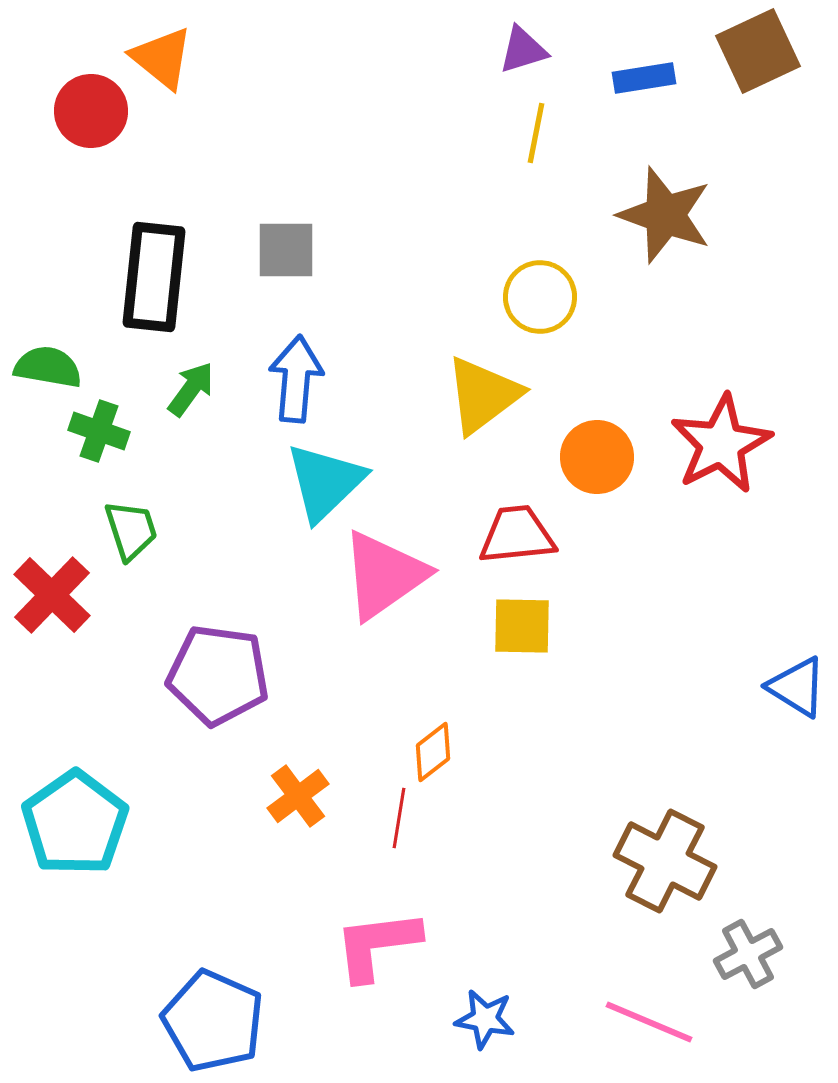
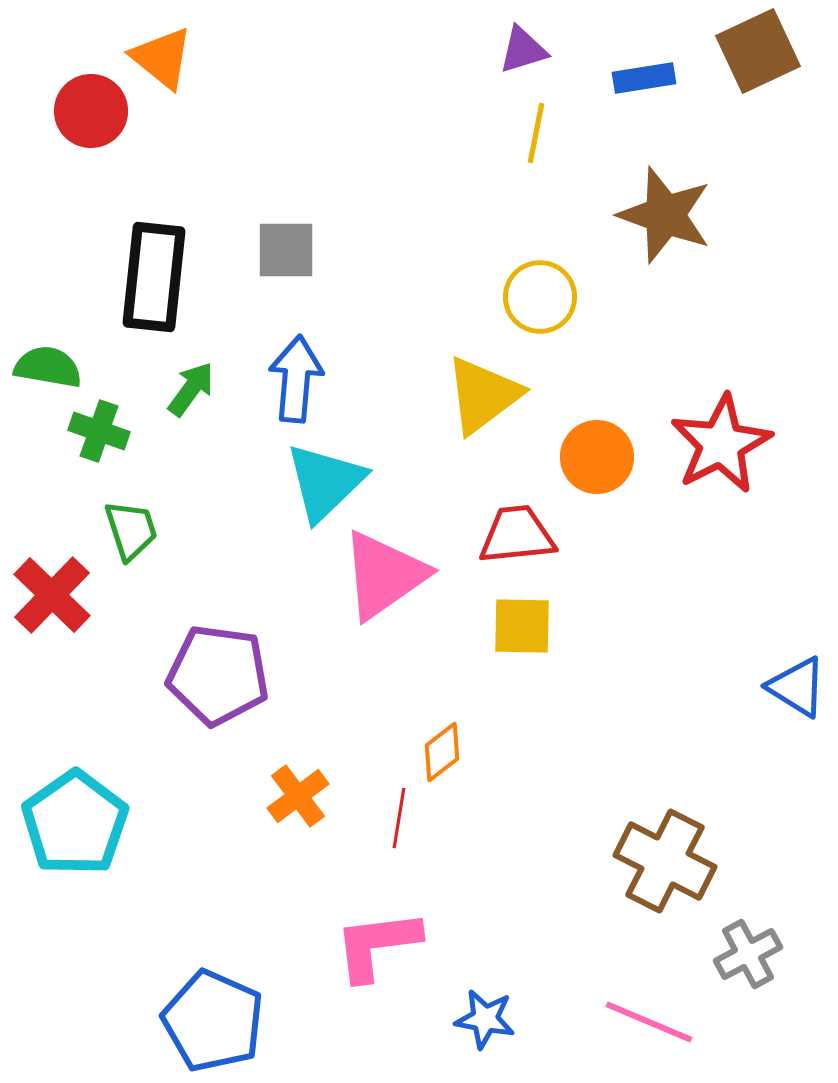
orange diamond: moved 9 px right
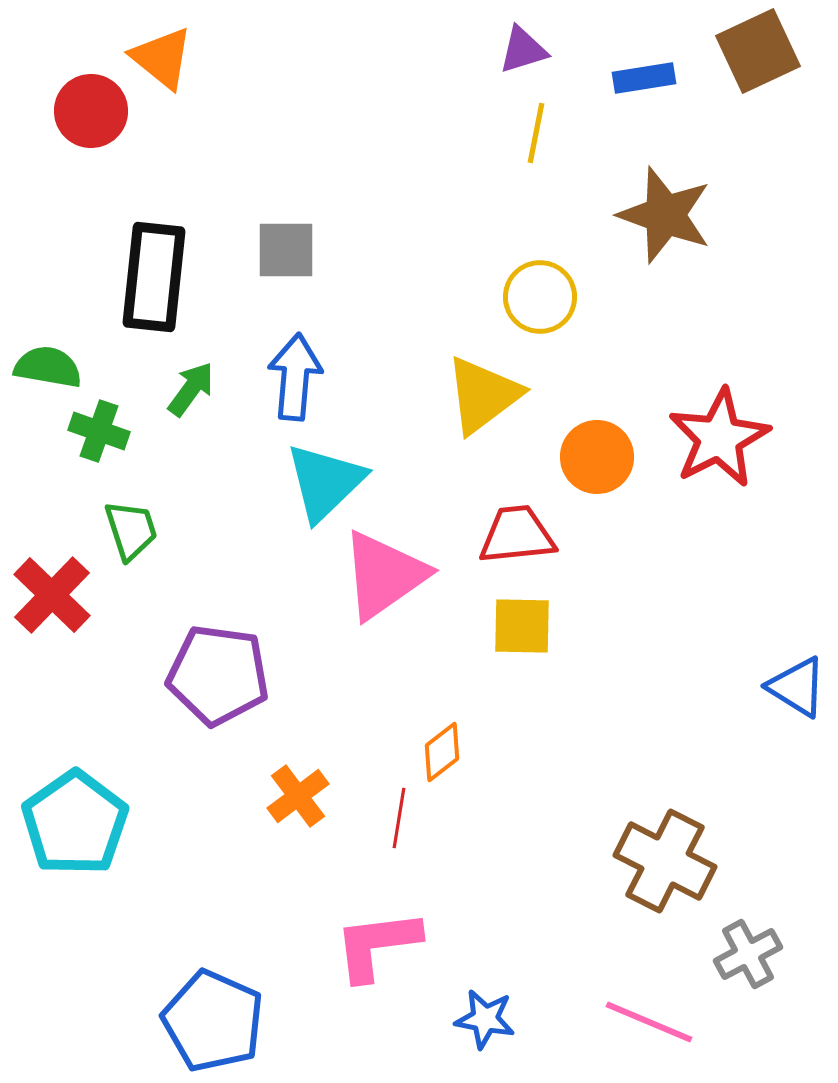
blue arrow: moved 1 px left, 2 px up
red star: moved 2 px left, 6 px up
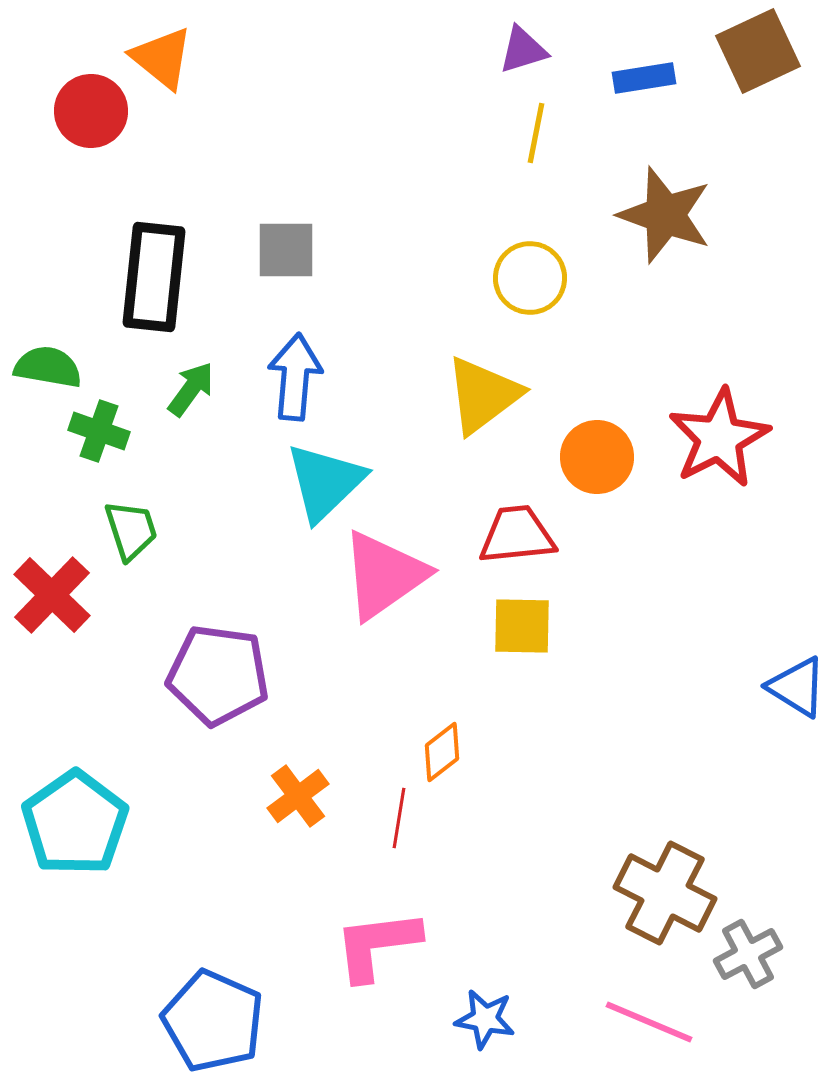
yellow circle: moved 10 px left, 19 px up
brown cross: moved 32 px down
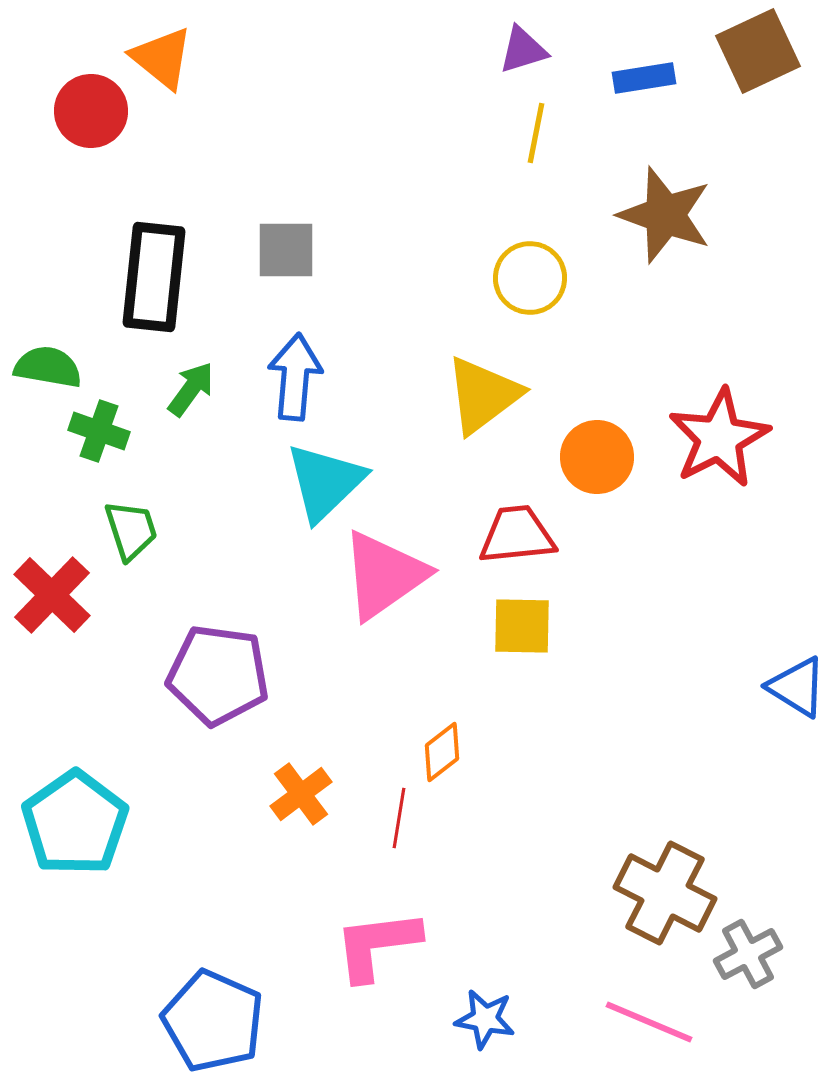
orange cross: moved 3 px right, 2 px up
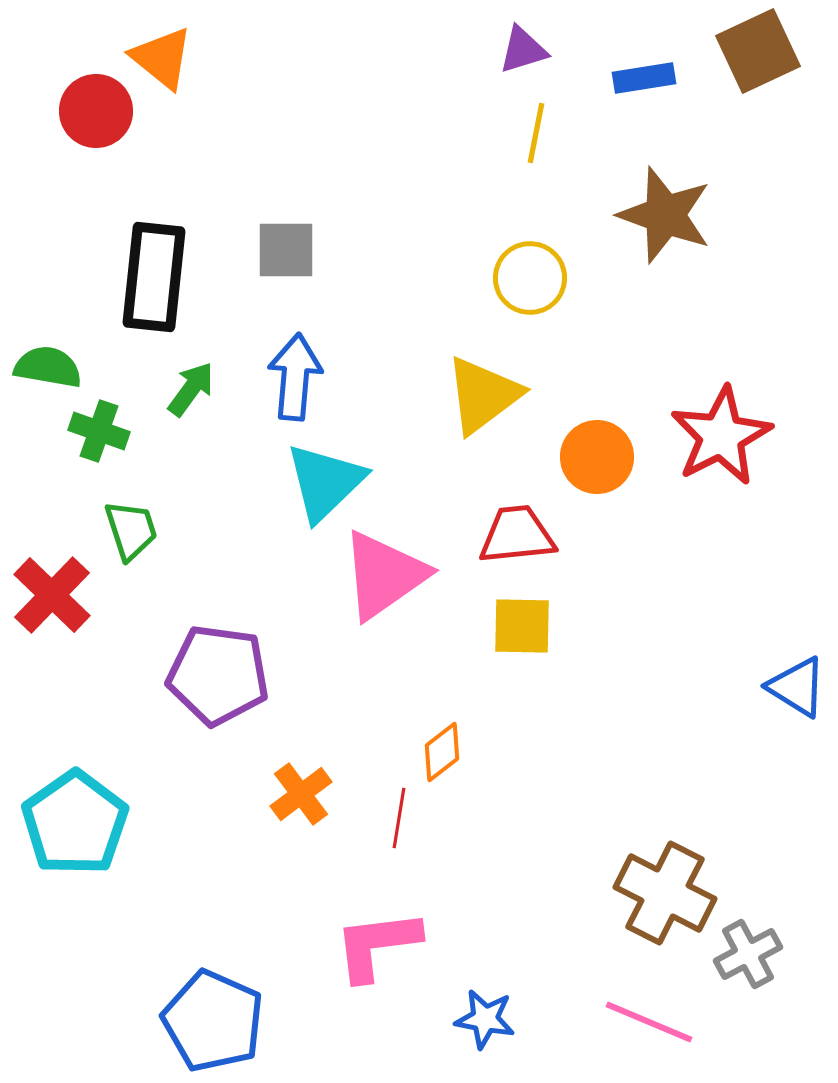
red circle: moved 5 px right
red star: moved 2 px right, 2 px up
